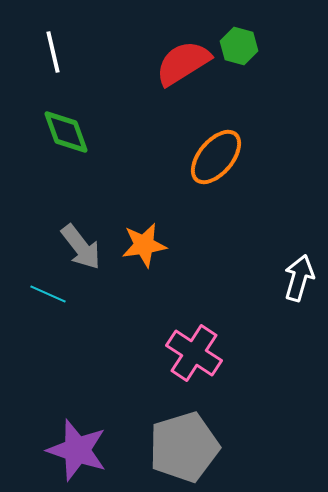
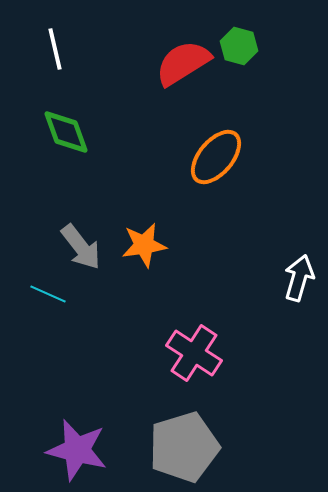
white line: moved 2 px right, 3 px up
purple star: rotated 4 degrees counterclockwise
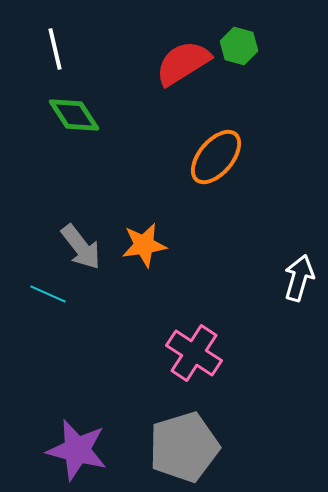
green diamond: moved 8 px right, 17 px up; rotated 14 degrees counterclockwise
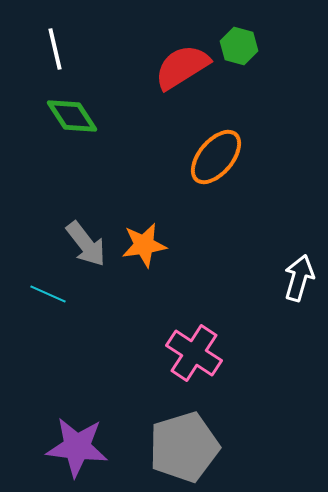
red semicircle: moved 1 px left, 4 px down
green diamond: moved 2 px left, 1 px down
gray arrow: moved 5 px right, 3 px up
purple star: moved 3 px up; rotated 8 degrees counterclockwise
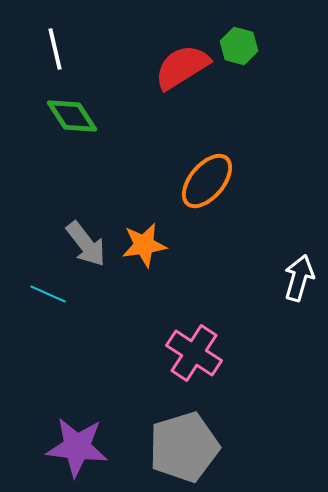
orange ellipse: moved 9 px left, 24 px down
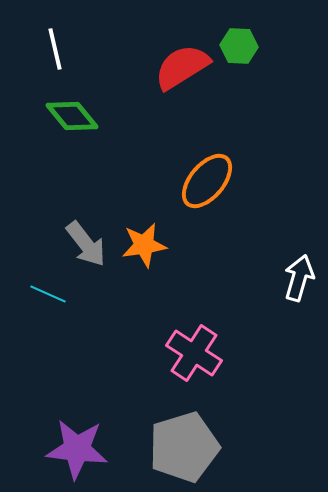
green hexagon: rotated 12 degrees counterclockwise
green diamond: rotated 6 degrees counterclockwise
purple star: moved 2 px down
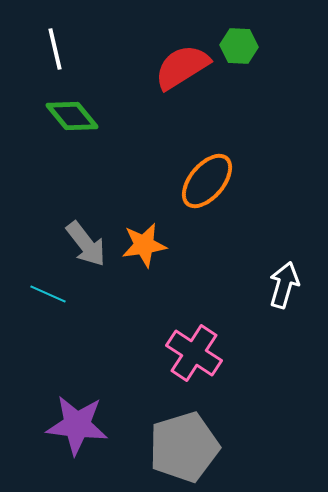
white arrow: moved 15 px left, 7 px down
purple star: moved 24 px up
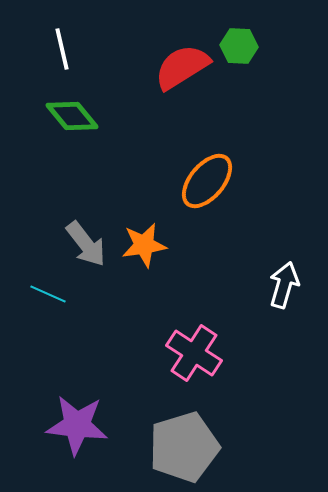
white line: moved 7 px right
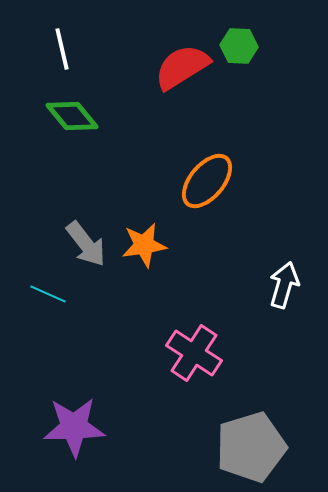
purple star: moved 3 px left, 2 px down; rotated 8 degrees counterclockwise
gray pentagon: moved 67 px right
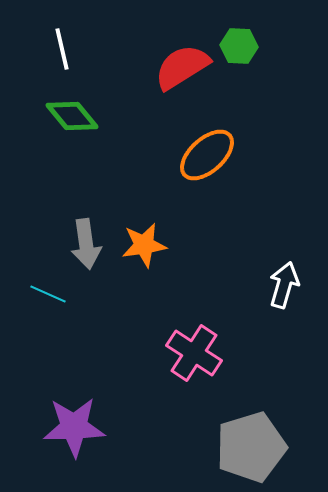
orange ellipse: moved 26 px up; rotated 8 degrees clockwise
gray arrow: rotated 30 degrees clockwise
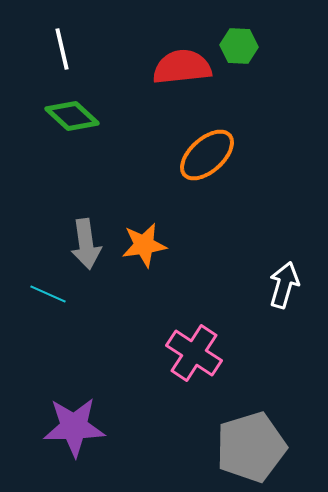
red semicircle: rotated 26 degrees clockwise
green diamond: rotated 8 degrees counterclockwise
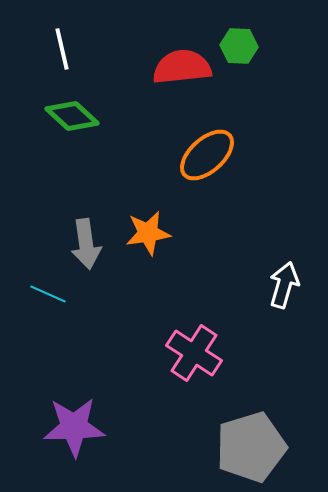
orange star: moved 4 px right, 12 px up
